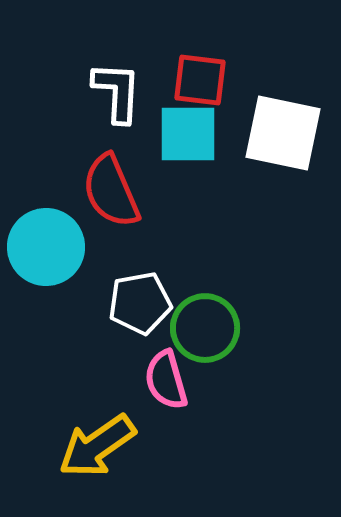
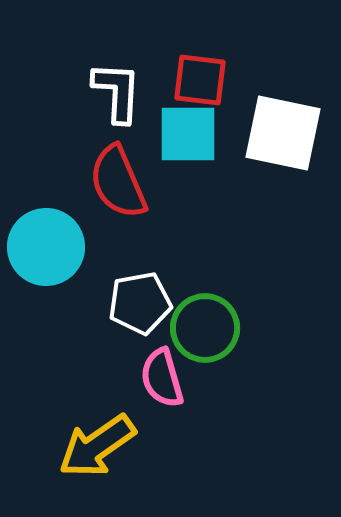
red semicircle: moved 7 px right, 9 px up
pink semicircle: moved 4 px left, 2 px up
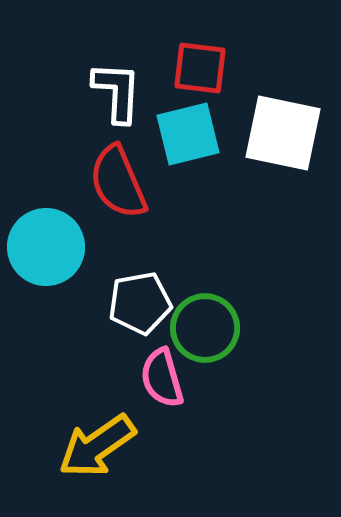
red square: moved 12 px up
cyan square: rotated 14 degrees counterclockwise
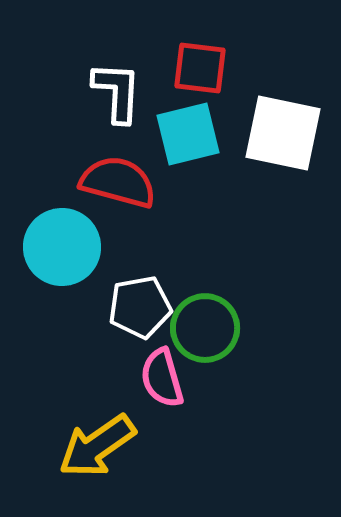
red semicircle: rotated 128 degrees clockwise
cyan circle: moved 16 px right
white pentagon: moved 4 px down
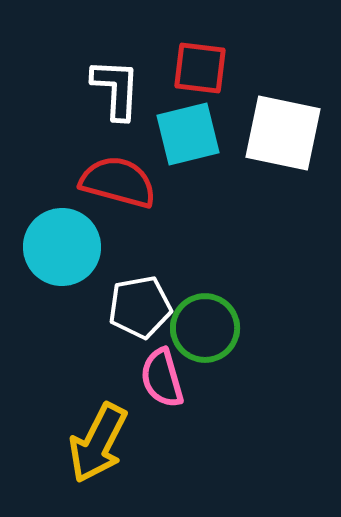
white L-shape: moved 1 px left, 3 px up
yellow arrow: moved 1 px right, 3 px up; rotated 28 degrees counterclockwise
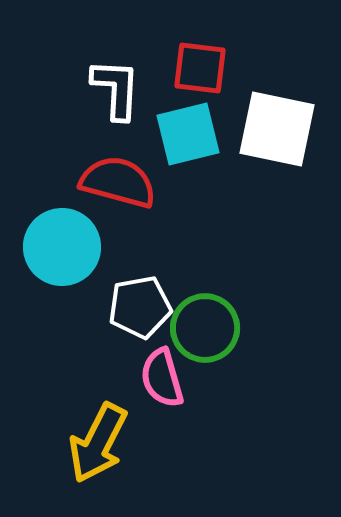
white square: moved 6 px left, 4 px up
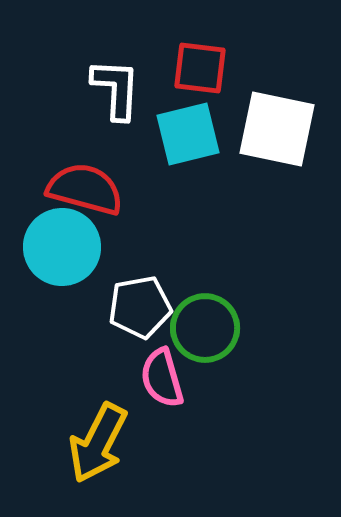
red semicircle: moved 33 px left, 7 px down
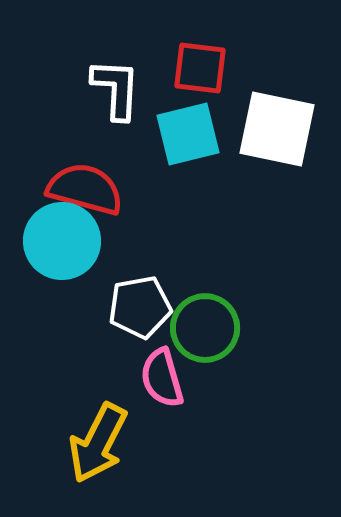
cyan circle: moved 6 px up
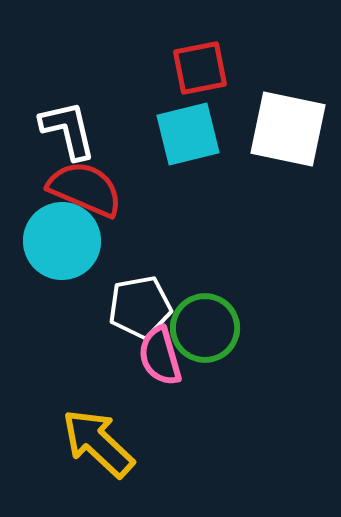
red square: rotated 18 degrees counterclockwise
white L-shape: moved 48 px left, 41 px down; rotated 16 degrees counterclockwise
white square: moved 11 px right
red semicircle: rotated 8 degrees clockwise
pink semicircle: moved 2 px left, 22 px up
yellow arrow: rotated 106 degrees clockwise
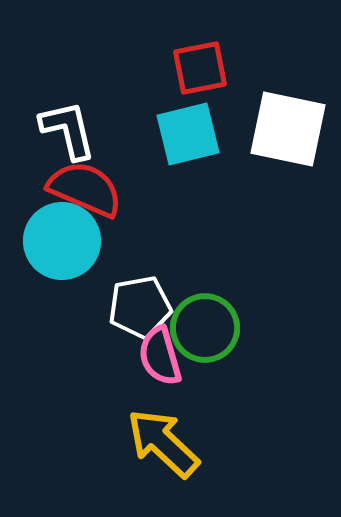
yellow arrow: moved 65 px right
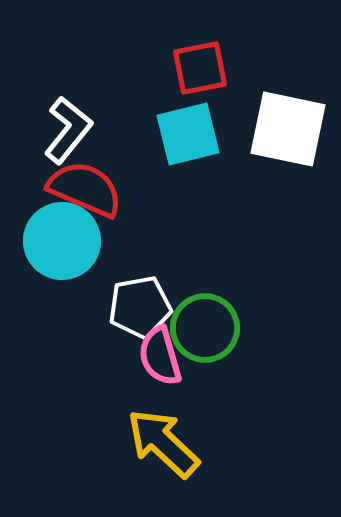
white L-shape: rotated 52 degrees clockwise
